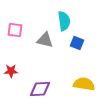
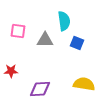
pink square: moved 3 px right, 1 px down
gray triangle: rotated 12 degrees counterclockwise
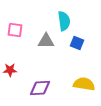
pink square: moved 3 px left, 1 px up
gray triangle: moved 1 px right, 1 px down
red star: moved 1 px left, 1 px up
purple diamond: moved 1 px up
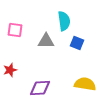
red star: rotated 16 degrees counterclockwise
yellow semicircle: moved 1 px right
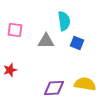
purple diamond: moved 14 px right
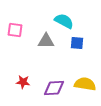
cyan semicircle: rotated 54 degrees counterclockwise
blue square: rotated 16 degrees counterclockwise
red star: moved 13 px right, 12 px down; rotated 24 degrees clockwise
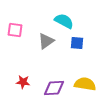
gray triangle: rotated 36 degrees counterclockwise
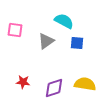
purple diamond: rotated 15 degrees counterclockwise
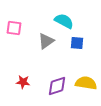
pink square: moved 1 px left, 2 px up
yellow semicircle: moved 1 px right, 1 px up
purple diamond: moved 3 px right, 2 px up
